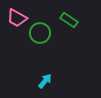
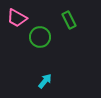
green rectangle: rotated 30 degrees clockwise
green circle: moved 4 px down
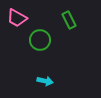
green circle: moved 3 px down
cyan arrow: rotated 63 degrees clockwise
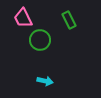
pink trapezoid: moved 6 px right; rotated 35 degrees clockwise
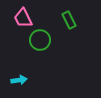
cyan arrow: moved 26 px left, 1 px up; rotated 21 degrees counterclockwise
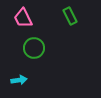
green rectangle: moved 1 px right, 4 px up
green circle: moved 6 px left, 8 px down
